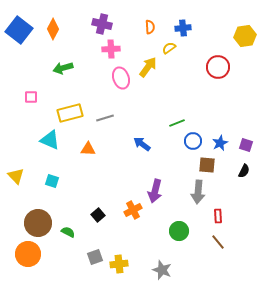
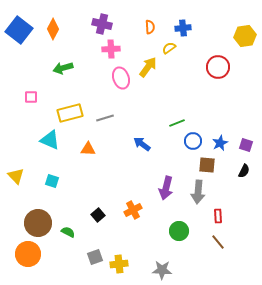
purple arrow: moved 11 px right, 3 px up
gray star: rotated 18 degrees counterclockwise
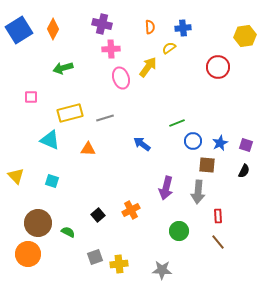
blue square: rotated 20 degrees clockwise
orange cross: moved 2 px left
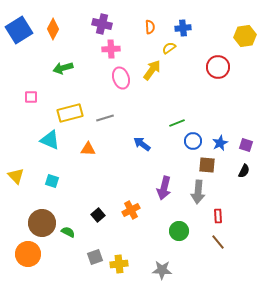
yellow arrow: moved 4 px right, 3 px down
purple arrow: moved 2 px left
brown circle: moved 4 px right
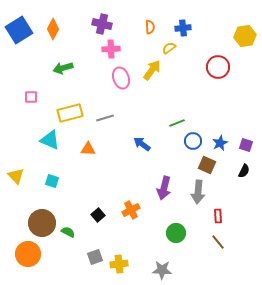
brown square: rotated 18 degrees clockwise
green circle: moved 3 px left, 2 px down
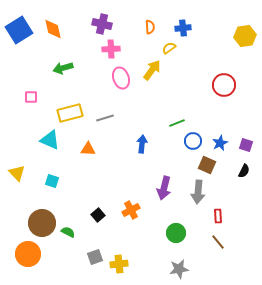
orange diamond: rotated 40 degrees counterclockwise
red circle: moved 6 px right, 18 px down
blue arrow: rotated 60 degrees clockwise
yellow triangle: moved 1 px right, 3 px up
gray star: moved 17 px right, 1 px up; rotated 12 degrees counterclockwise
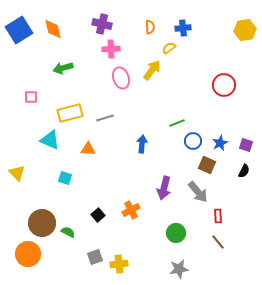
yellow hexagon: moved 6 px up
cyan square: moved 13 px right, 3 px up
gray arrow: rotated 45 degrees counterclockwise
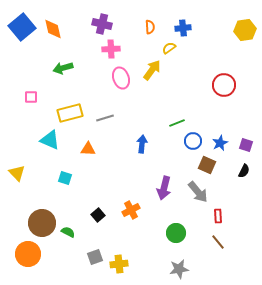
blue square: moved 3 px right, 3 px up; rotated 8 degrees counterclockwise
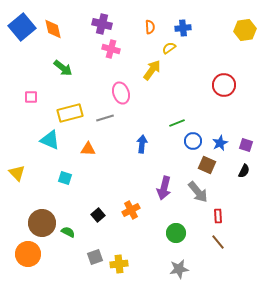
pink cross: rotated 18 degrees clockwise
green arrow: rotated 126 degrees counterclockwise
pink ellipse: moved 15 px down
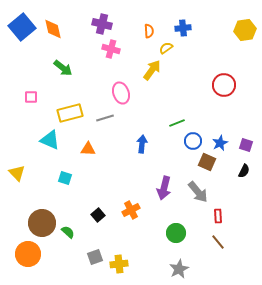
orange semicircle: moved 1 px left, 4 px down
yellow semicircle: moved 3 px left
brown square: moved 3 px up
green semicircle: rotated 16 degrees clockwise
gray star: rotated 18 degrees counterclockwise
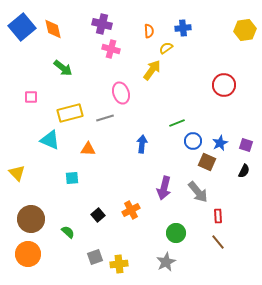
cyan square: moved 7 px right; rotated 24 degrees counterclockwise
brown circle: moved 11 px left, 4 px up
gray star: moved 13 px left, 7 px up
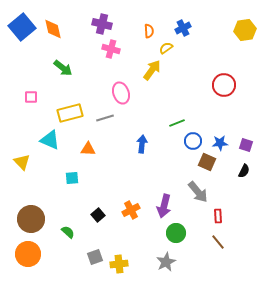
blue cross: rotated 21 degrees counterclockwise
blue star: rotated 21 degrees clockwise
yellow triangle: moved 5 px right, 11 px up
purple arrow: moved 18 px down
